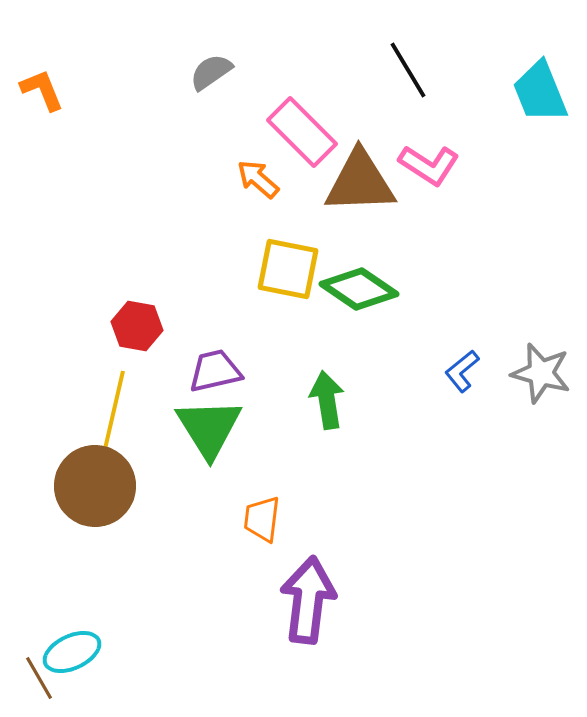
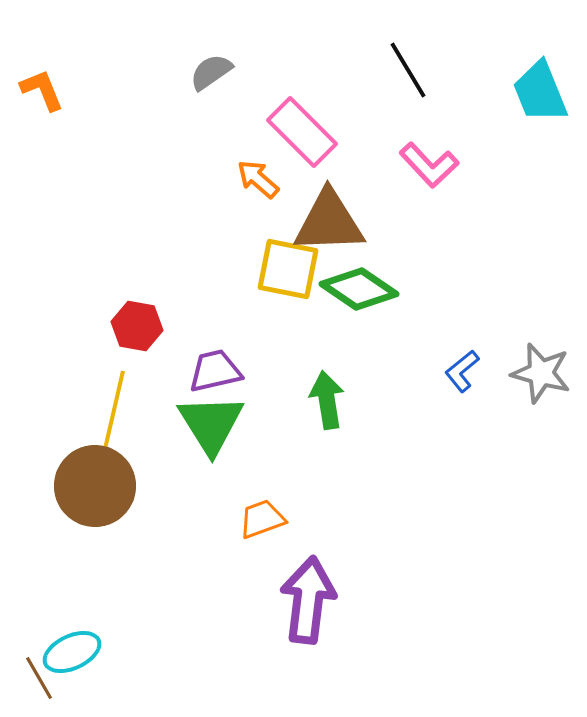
pink L-shape: rotated 14 degrees clockwise
brown triangle: moved 31 px left, 40 px down
green triangle: moved 2 px right, 4 px up
orange trapezoid: rotated 63 degrees clockwise
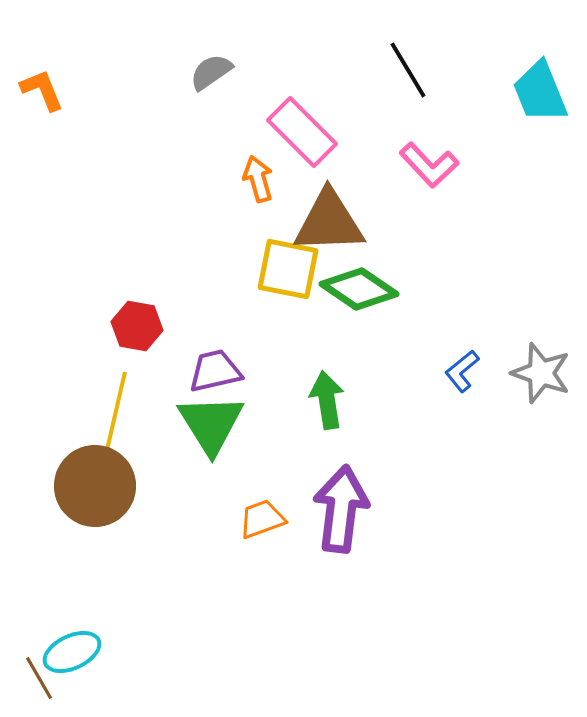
orange arrow: rotated 33 degrees clockwise
gray star: rotated 4 degrees clockwise
yellow line: moved 2 px right, 1 px down
purple arrow: moved 33 px right, 91 px up
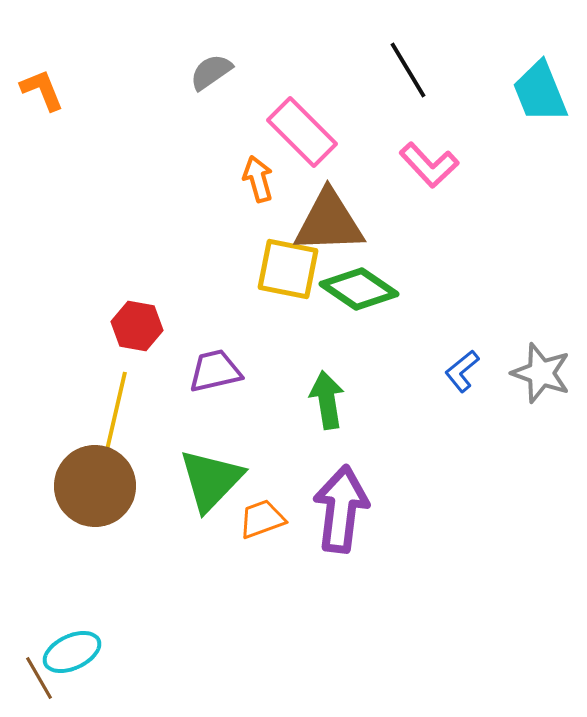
green triangle: moved 56 px down; rotated 16 degrees clockwise
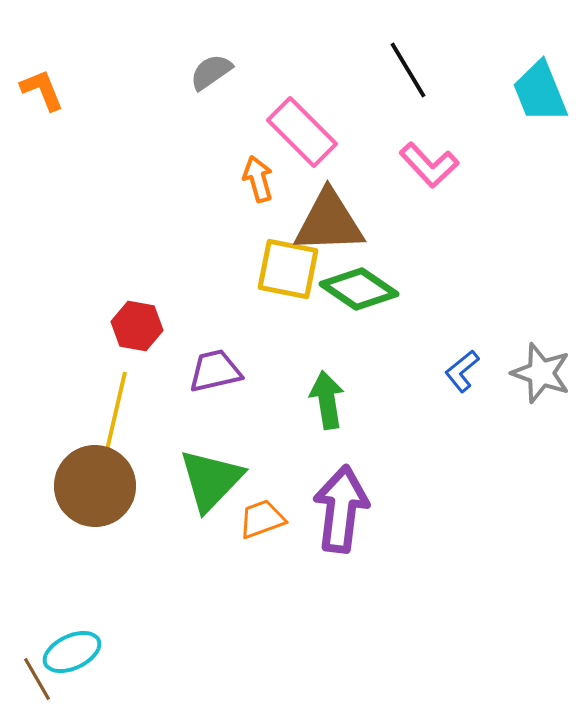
brown line: moved 2 px left, 1 px down
